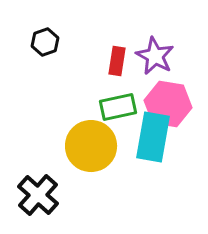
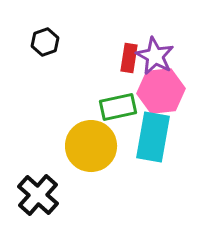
red rectangle: moved 12 px right, 3 px up
pink hexagon: moved 7 px left, 13 px up; rotated 15 degrees counterclockwise
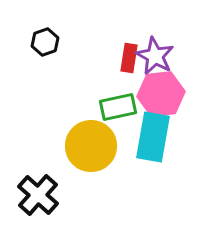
pink hexagon: moved 3 px down
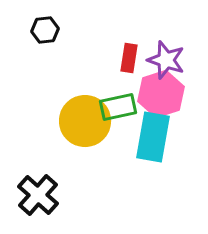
black hexagon: moved 12 px up; rotated 12 degrees clockwise
purple star: moved 11 px right, 4 px down; rotated 9 degrees counterclockwise
pink hexagon: rotated 12 degrees counterclockwise
yellow circle: moved 6 px left, 25 px up
